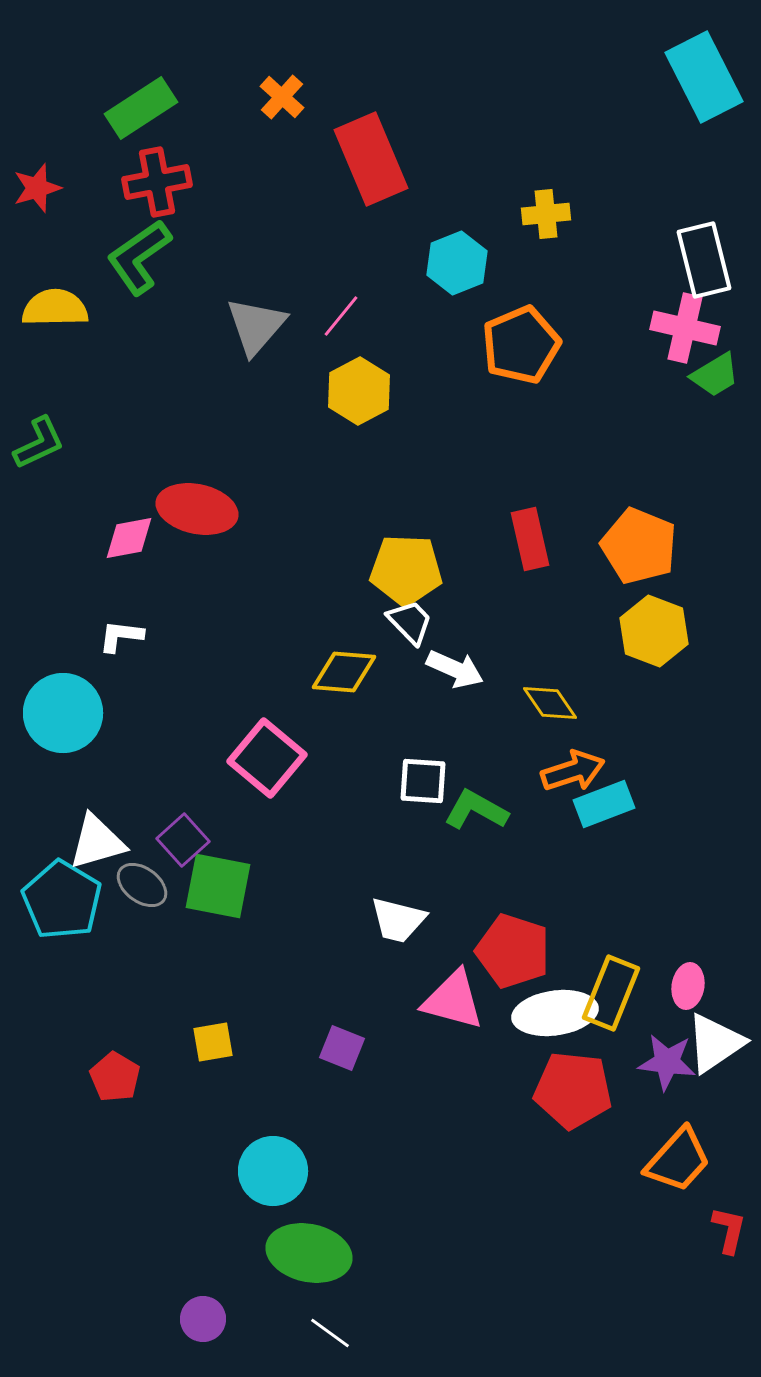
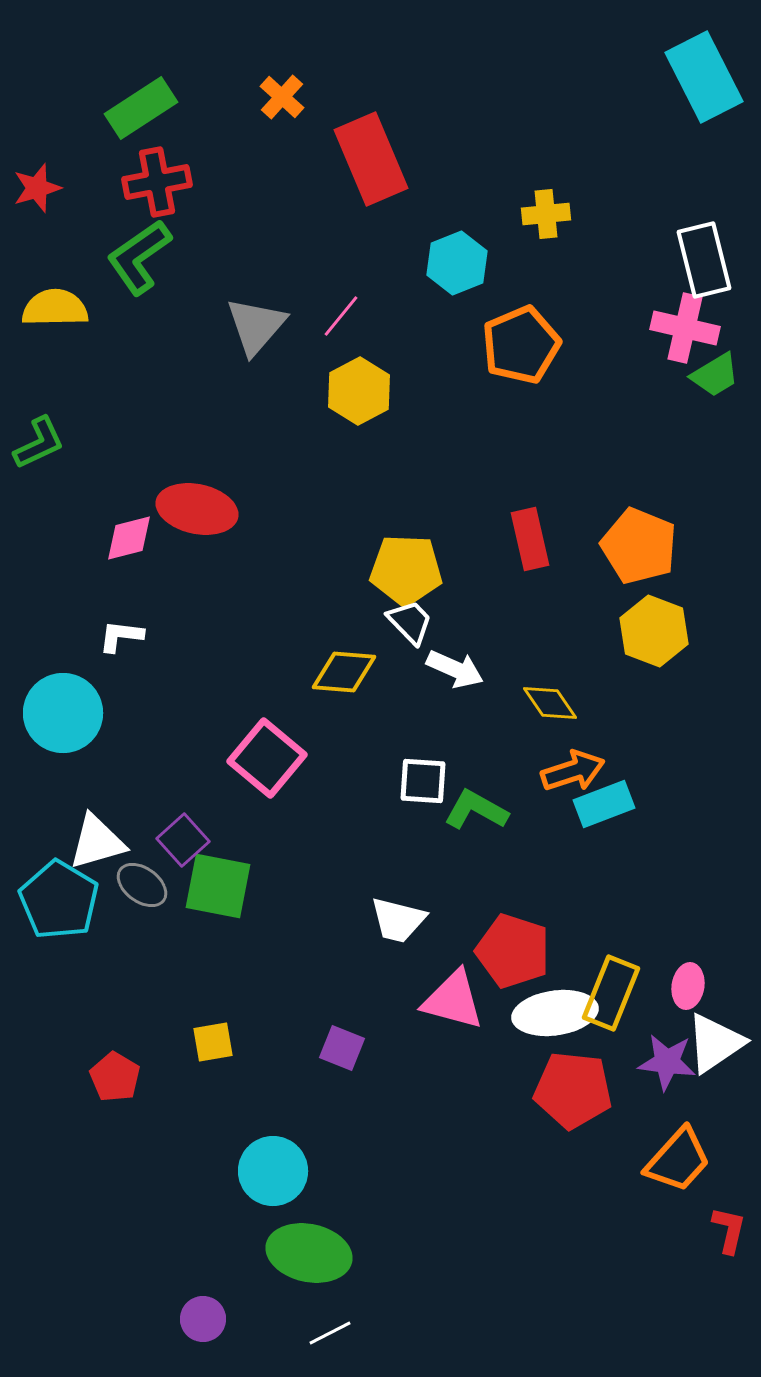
pink diamond at (129, 538): rotated 4 degrees counterclockwise
cyan pentagon at (62, 900): moved 3 px left
white line at (330, 1333): rotated 63 degrees counterclockwise
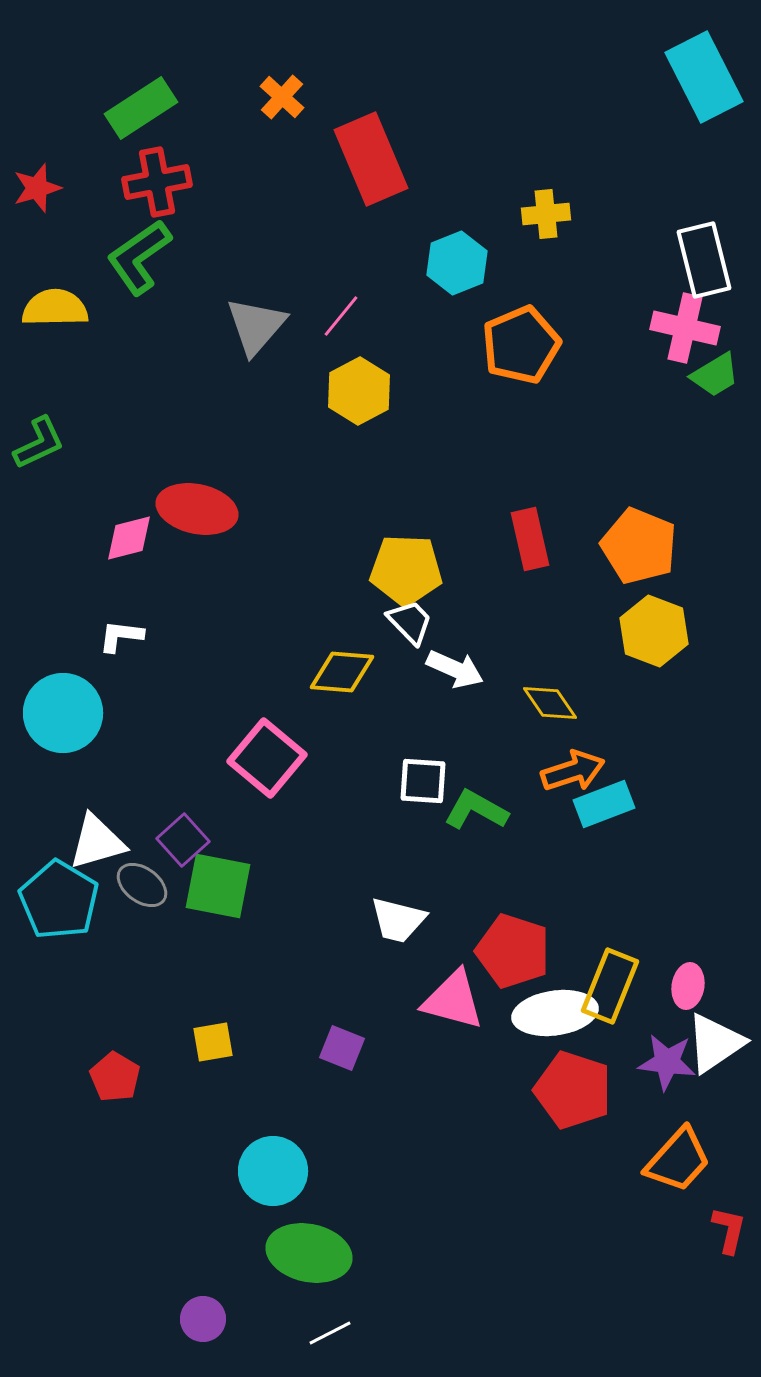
yellow diamond at (344, 672): moved 2 px left
yellow rectangle at (611, 993): moved 1 px left, 7 px up
red pentagon at (573, 1090): rotated 12 degrees clockwise
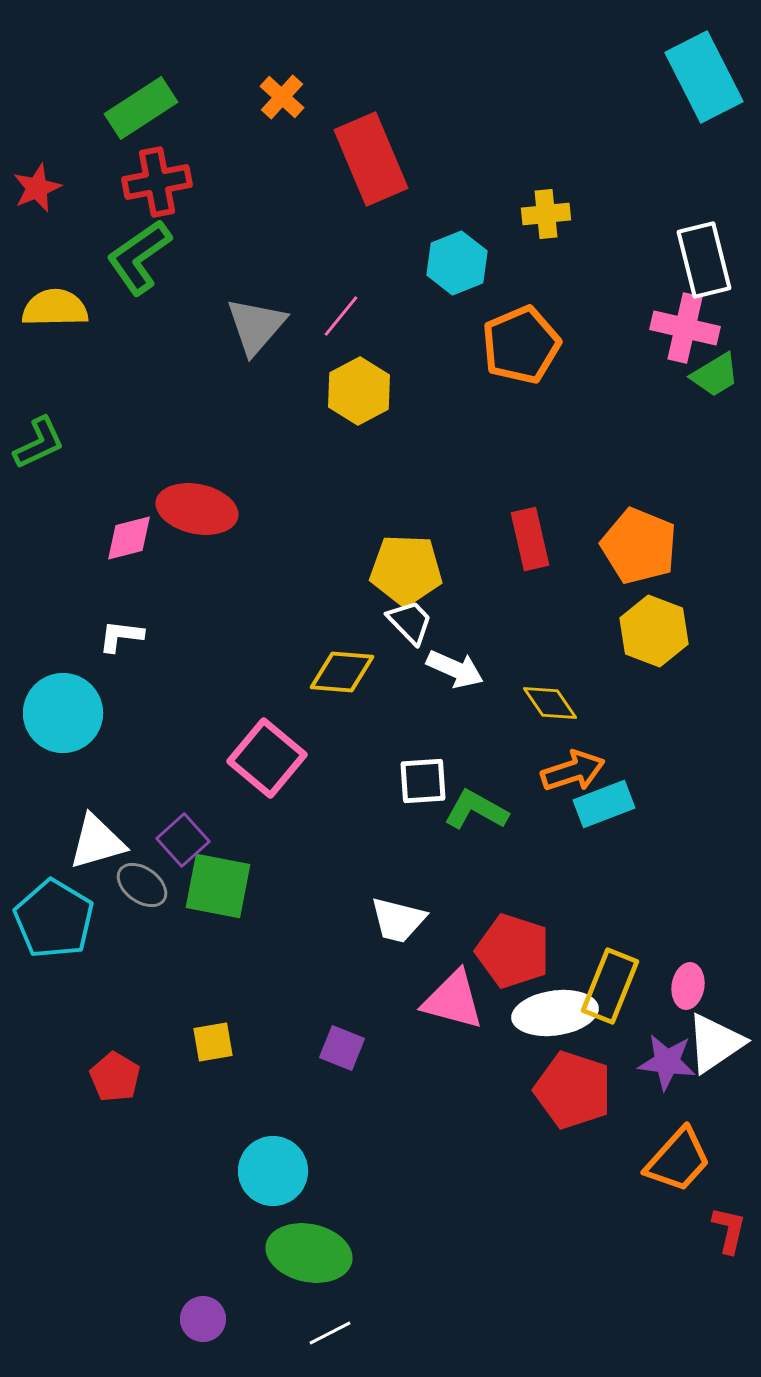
red star at (37, 188): rotated 6 degrees counterclockwise
white square at (423, 781): rotated 8 degrees counterclockwise
cyan pentagon at (59, 900): moved 5 px left, 19 px down
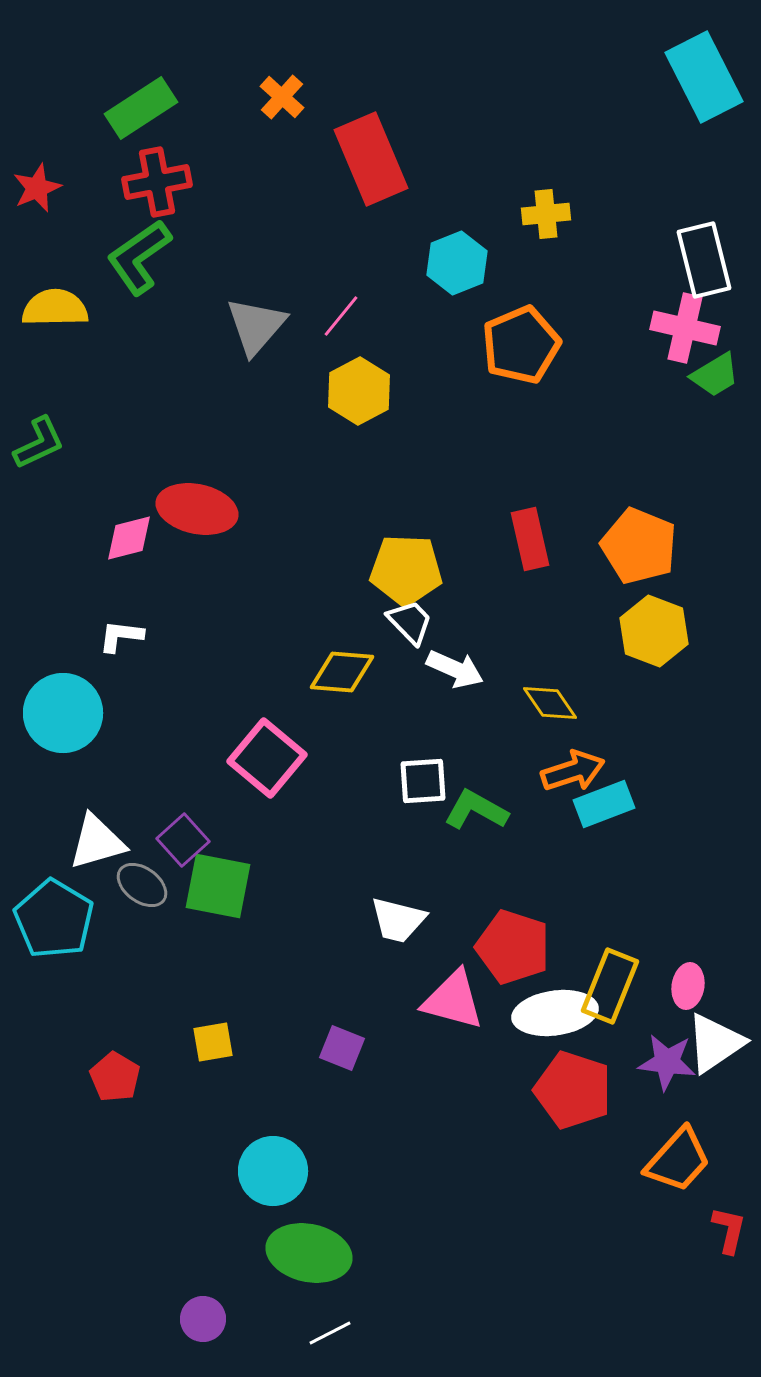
red pentagon at (513, 951): moved 4 px up
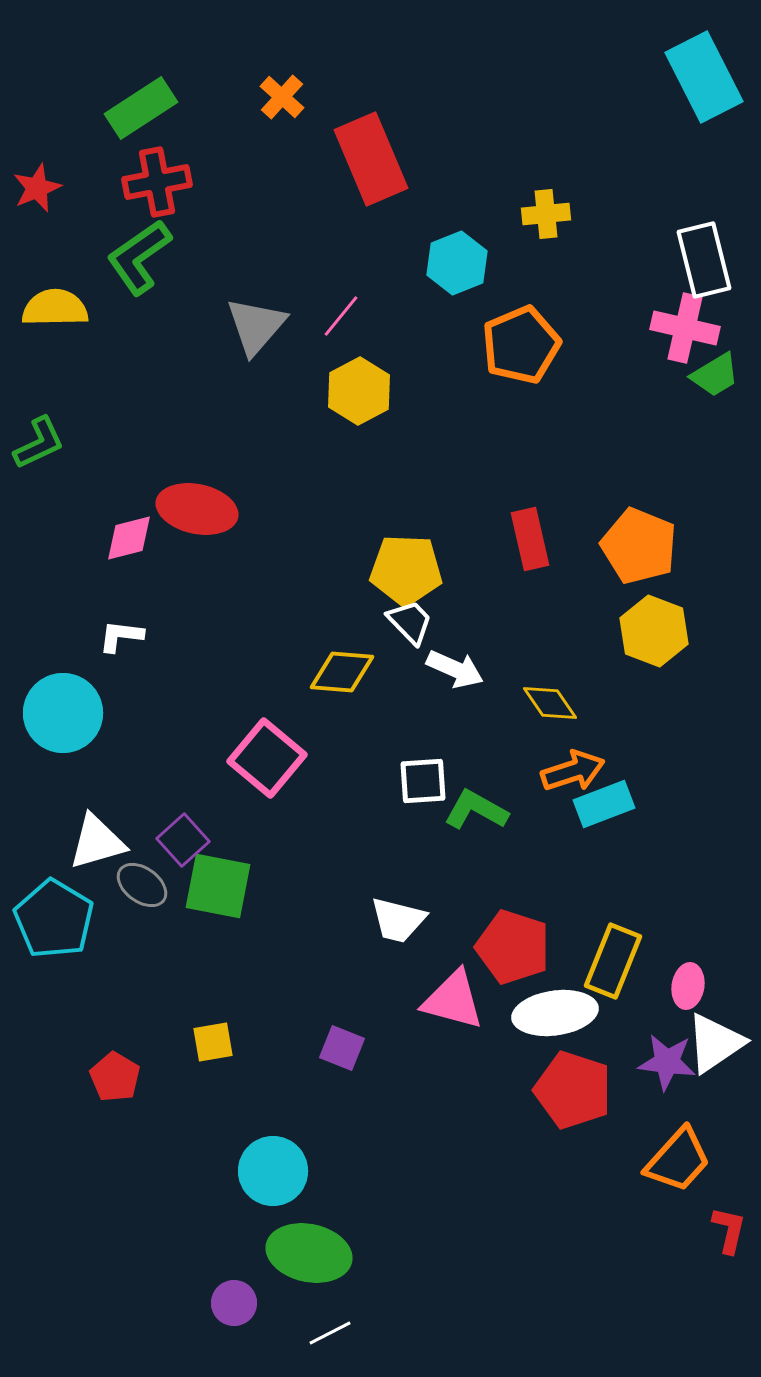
yellow rectangle at (610, 986): moved 3 px right, 25 px up
purple circle at (203, 1319): moved 31 px right, 16 px up
